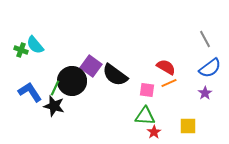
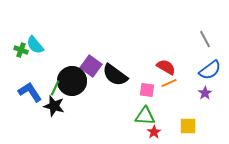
blue semicircle: moved 2 px down
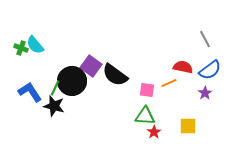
green cross: moved 2 px up
red semicircle: moved 17 px right; rotated 18 degrees counterclockwise
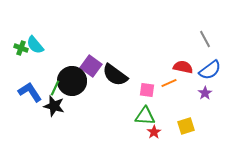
yellow square: moved 2 px left; rotated 18 degrees counterclockwise
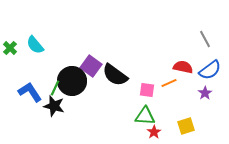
green cross: moved 11 px left; rotated 24 degrees clockwise
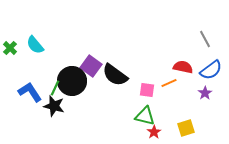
blue semicircle: moved 1 px right
green triangle: rotated 10 degrees clockwise
yellow square: moved 2 px down
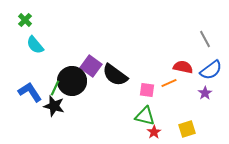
green cross: moved 15 px right, 28 px up
yellow square: moved 1 px right, 1 px down
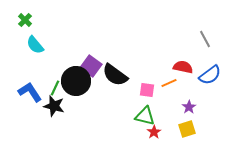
blue semicircle: moved 1 px left, 5 px down
black circle: moved 4 px right
purple star: moved 16 px left, 14 px down
